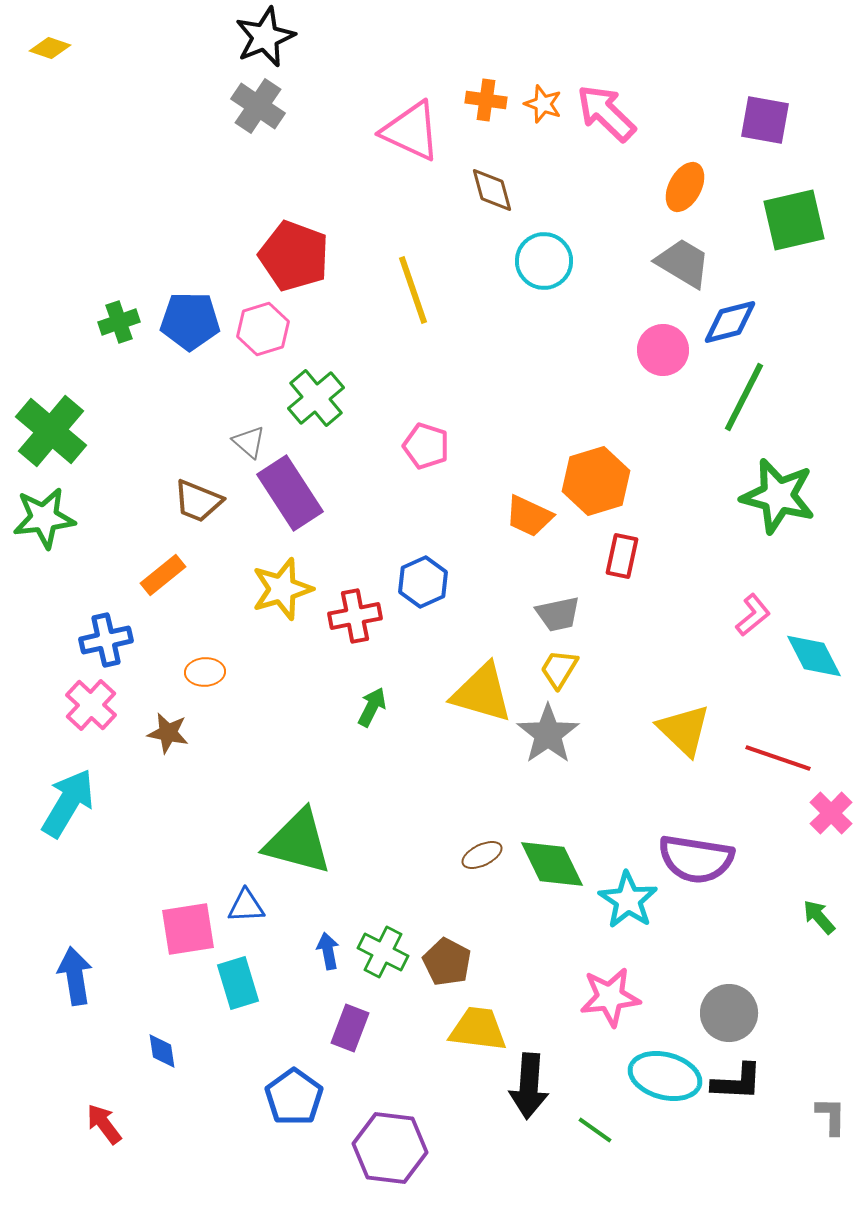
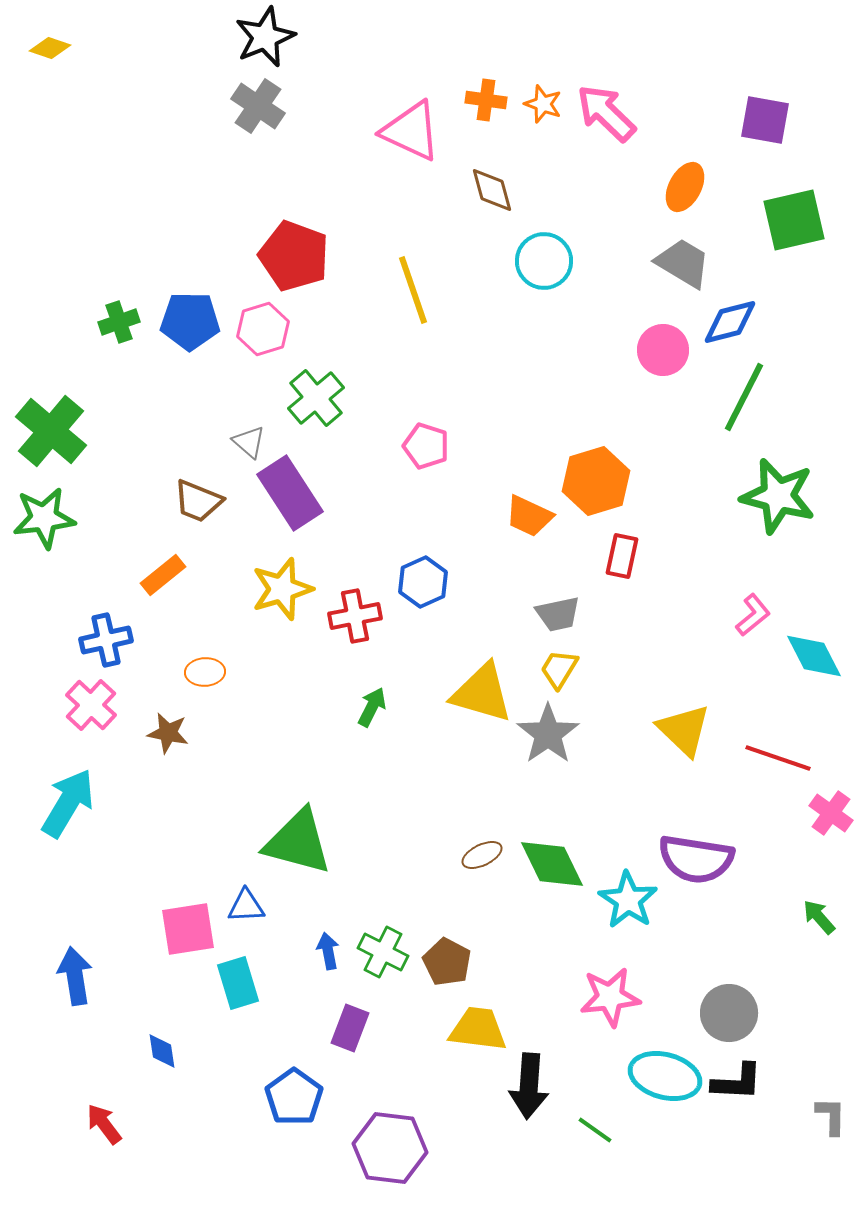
pink cross at (831, 813): rotated 9 degrees counterclockwise
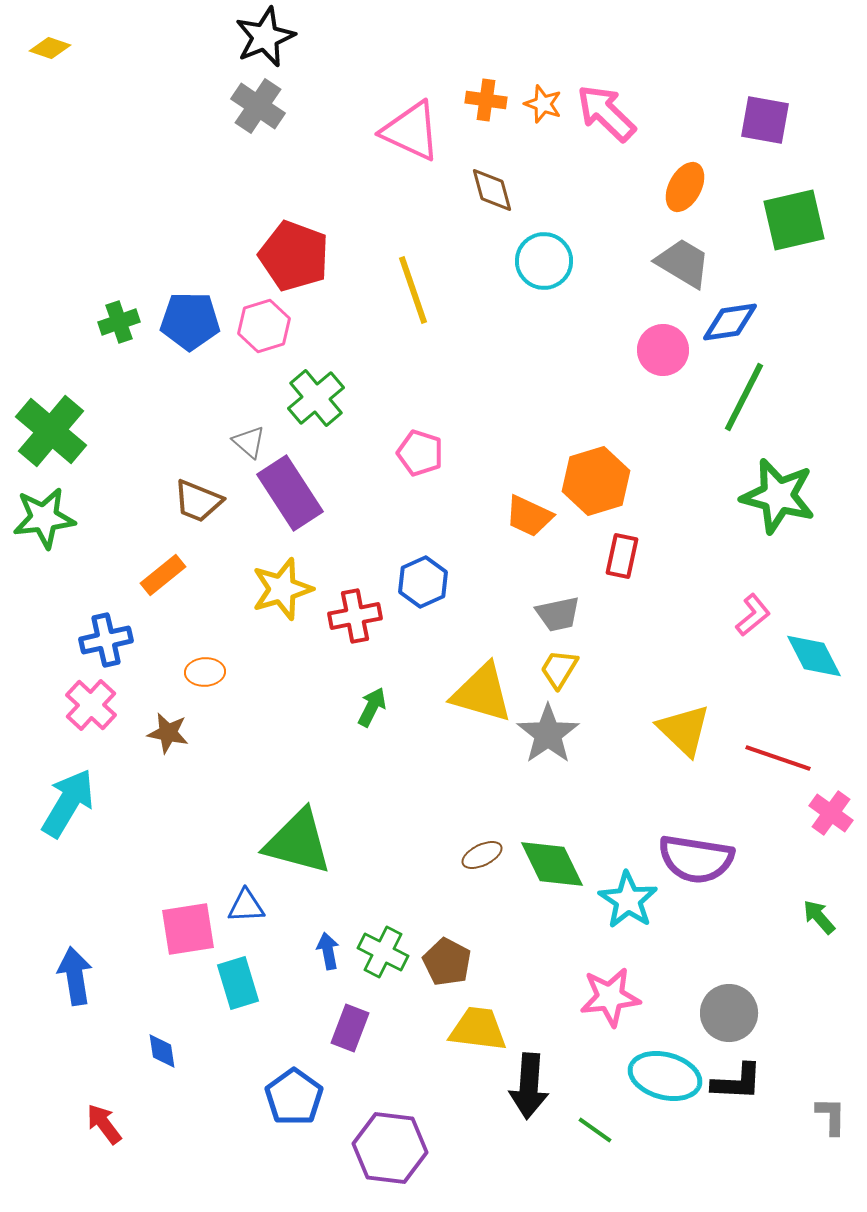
blue diamond at (730, 322): rotated 6 degrees clockwise
pink hexagon at (263, 329): moved 1 px right, 3 px up
pink pentagon at (426, 446): moved 6 px left, 7 px down
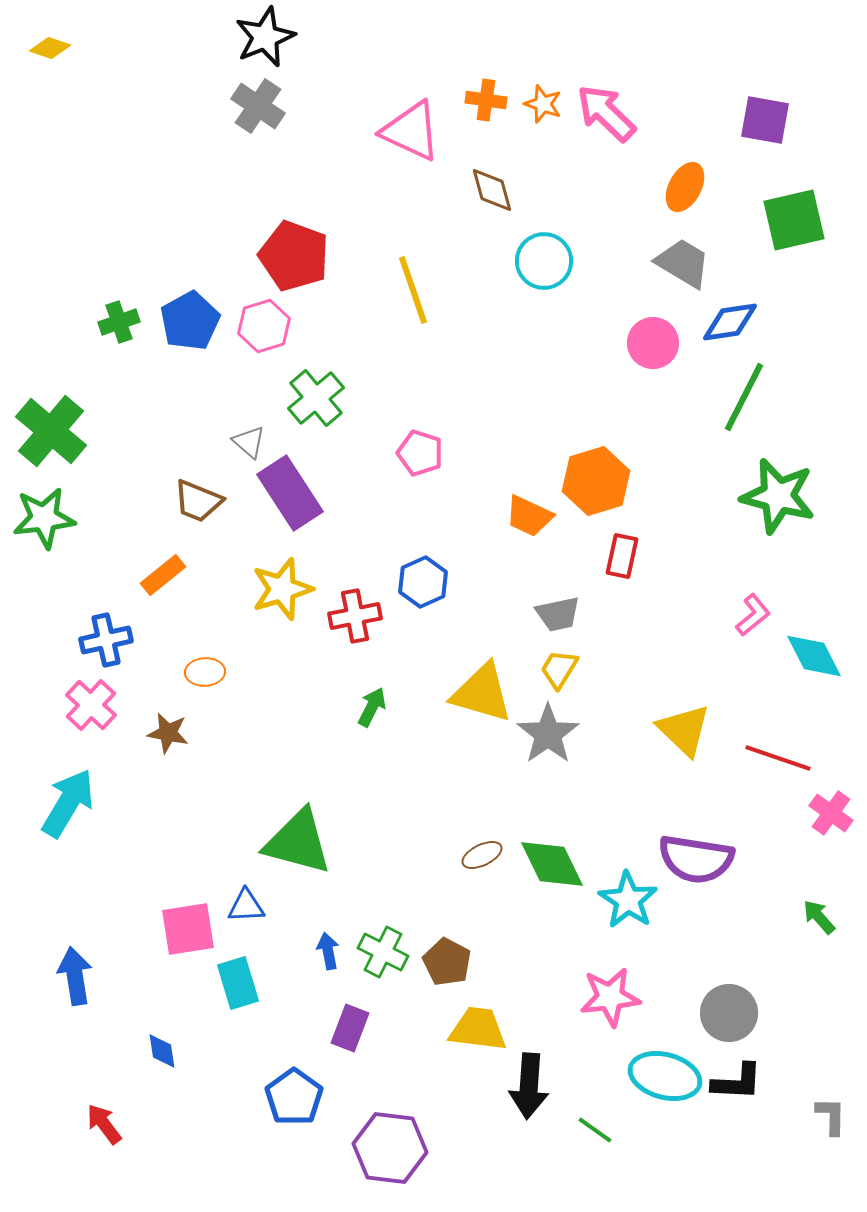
blue pentagon at (190, 321): rotated 30 degrees counterclockwise
pink circle at (663, 350): moved 10 px left, 7 px up
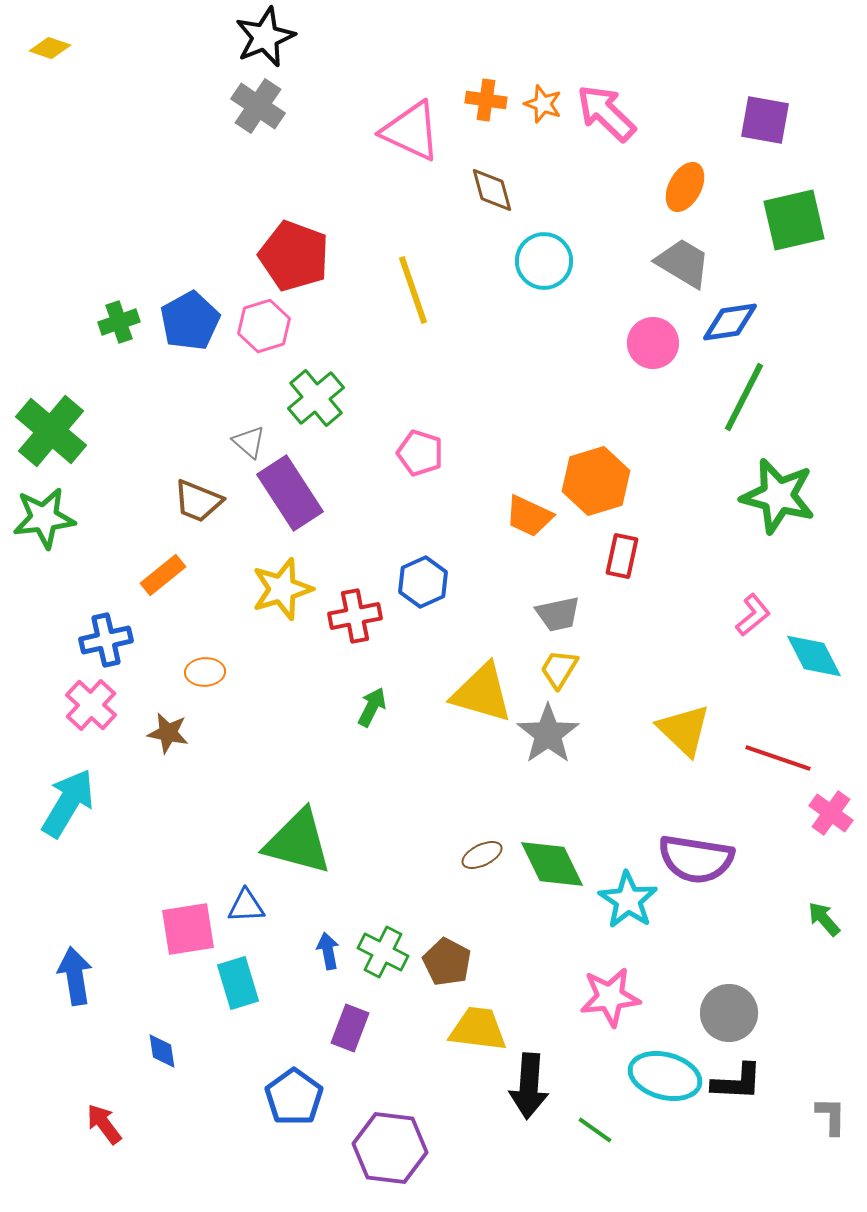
green arrow at (819, 917): moved 5 px right, 2 px down
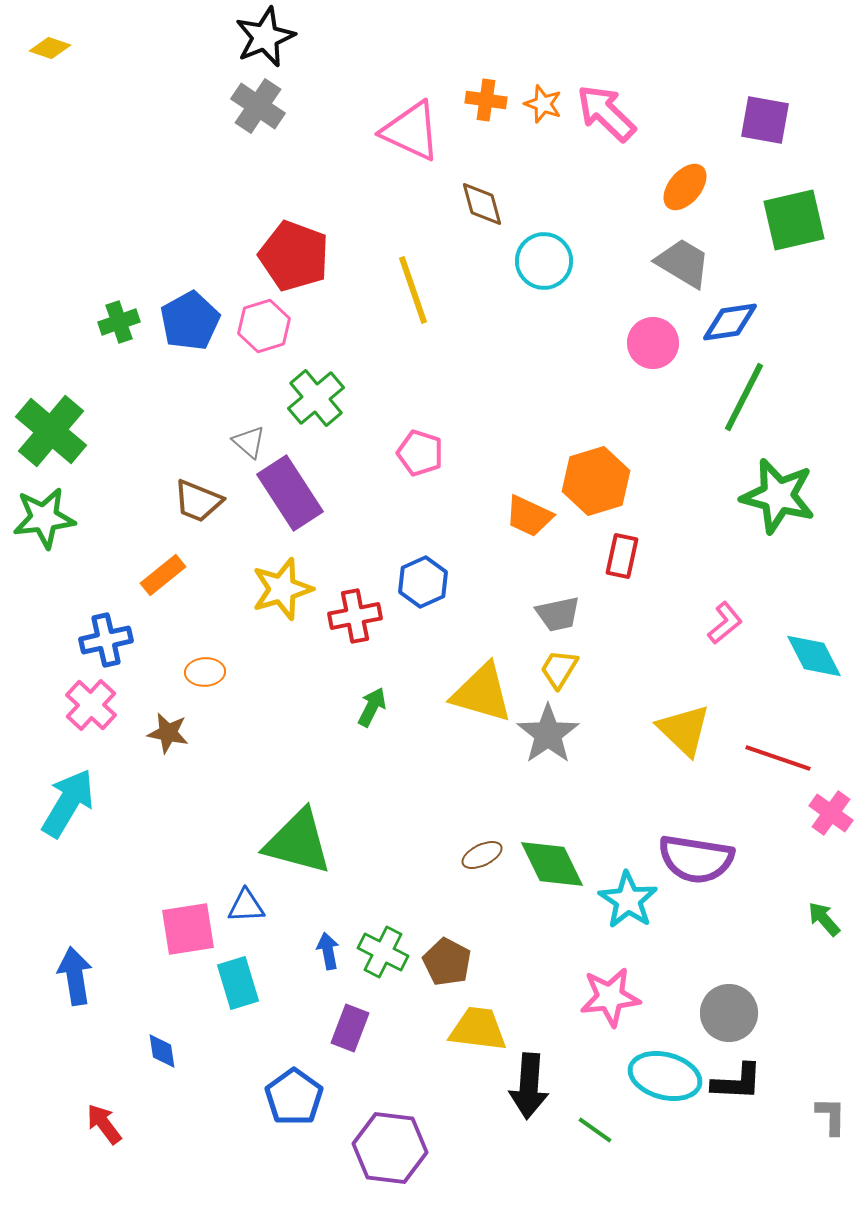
orange ellipse at (685, 187): rotated 12 degrees clockwise
brown diamond at (492, 190): moved 10 px left, 14 px down
pink L-shape at (753, 615): moved 28 px left, 8 px down
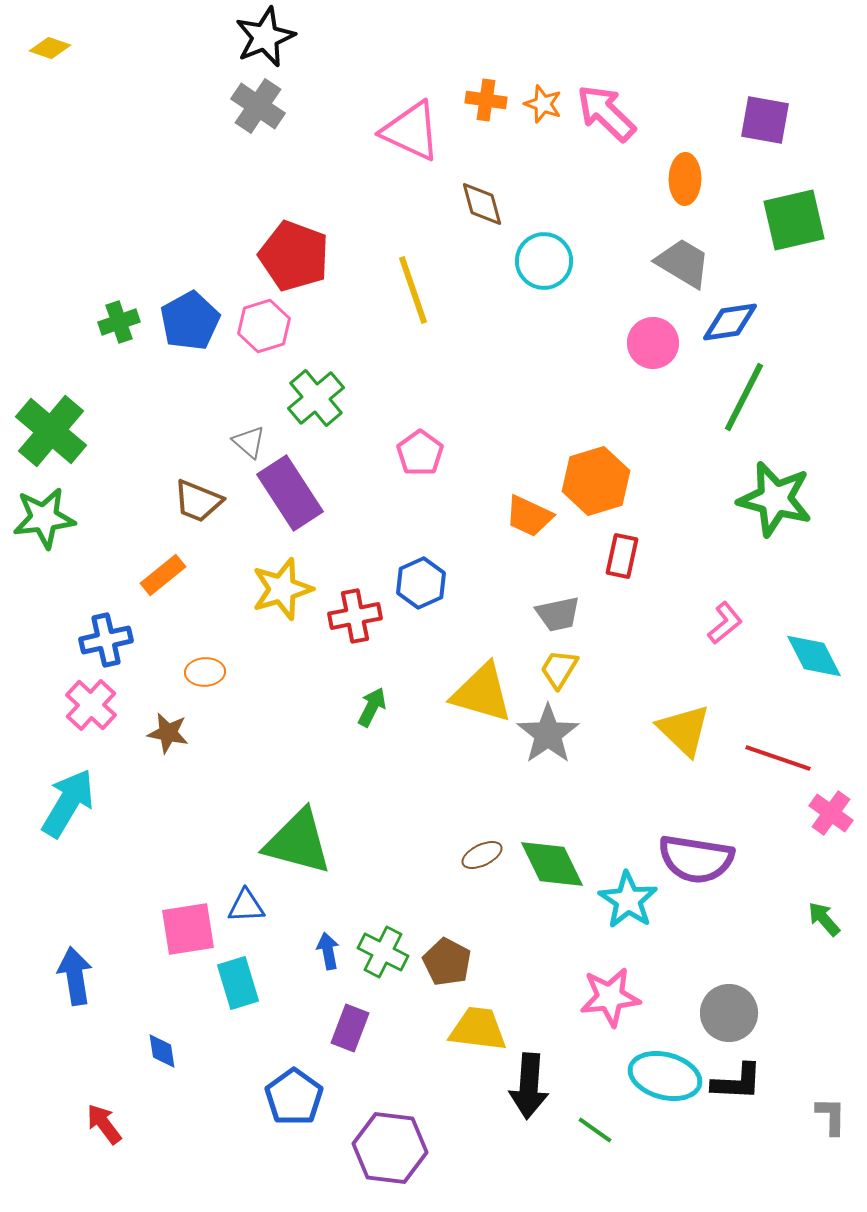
orange ellipse at (685, 187): moved 8 px up; rotated 39 degrees counterclockwise
pink pentagon at (420, 453): rotated 18 degrees clockwise
green star at (778, 496): moved 3 px left, 3 px down
blue hexagon at (423, 582): moved 2 px left, 1 px down
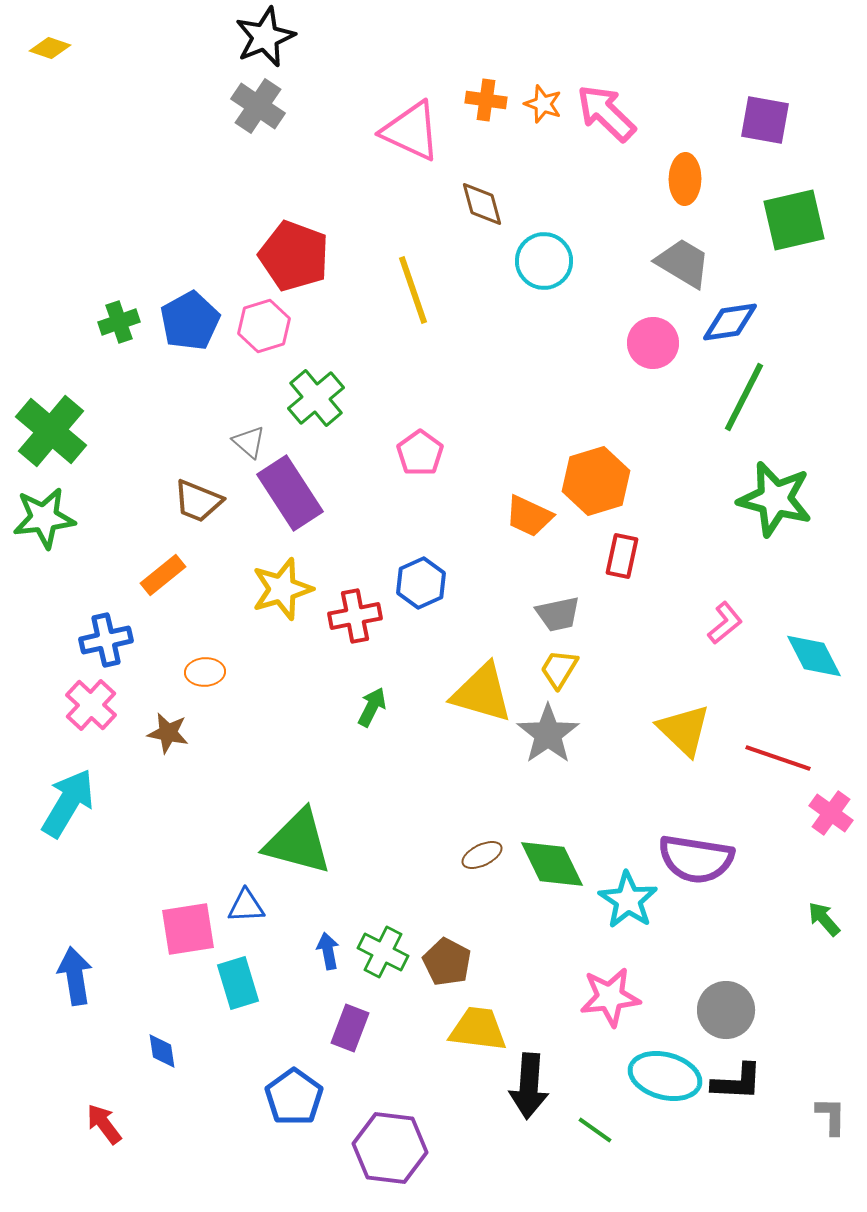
gray circle at (729, 1013): moved 3 px left, 3 px up
